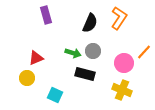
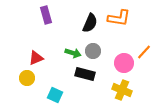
orange L-shape: rotated 65 degrees clockwise
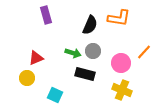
black semicircle: moved 2 px down
pink circle: moved 3 px left
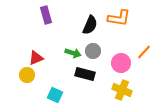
yellow circle: moved 3 px up
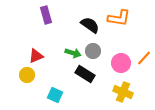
black semicircle: rotated 78 degrees counterclockwise
orange line: moved 6 px down
red triangle: moved 2 px up
black rectangle: rotated 18 degrees clockwise
yellow cross: moved 1 px right, 2 px down
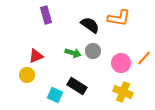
black rectangle: moved 8 px left, 12 px down
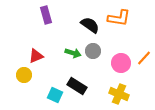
yellow circle: moved 3 px left
yellow cross: moved 4 px left, 2 px down
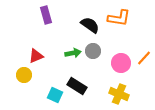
green arrow: rotated 28 degrees counterclockwise
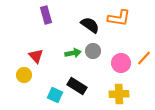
red triangle: rotated 49 degrees counterclockwise
yellow cross: rotated 24 degrees counterclockwise
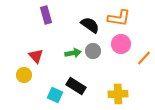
pink circle: moved 19 px up
black rectangle: moved 1 px left
yellow cross: moved 1 px left
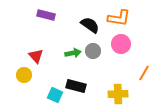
purple rectangle: rotated 60 degrees counterclockwise
orange line: moved 15 px down; rotated 14 degrees counterclockwise
black rectangle: rotated 18 degrees counterclockwise
